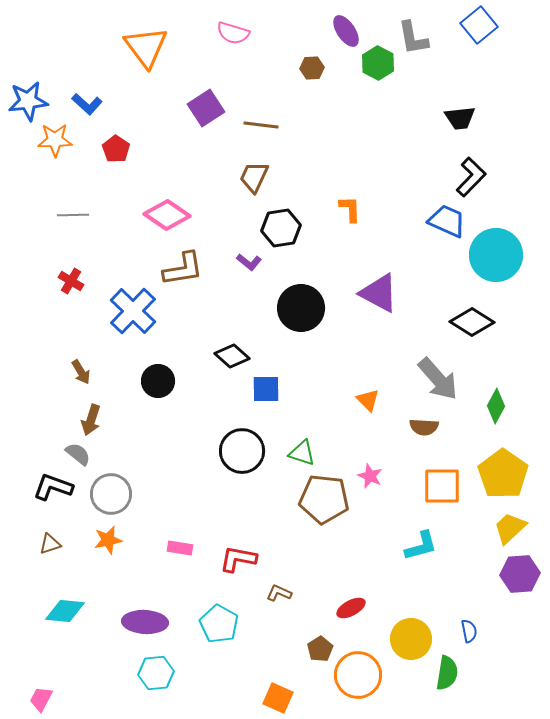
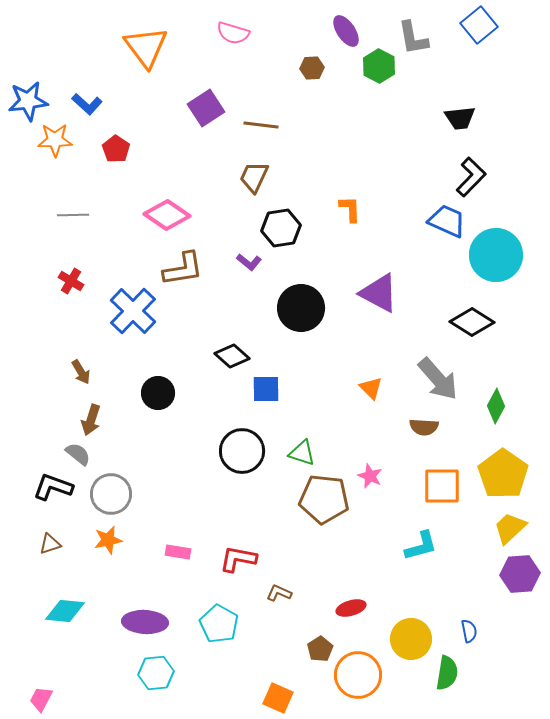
green hexagon at (378, 63): moved 1 px right, 3 px down
black circle at (158, 381): moved 12 px down
orange triangle at (368, 400): moved 3 px right, 12 px up
pink rectangle at (180, 548): moved 2 px left, 4 px down
red ellipse at (351, 608): rotated 12 degrees clockwise
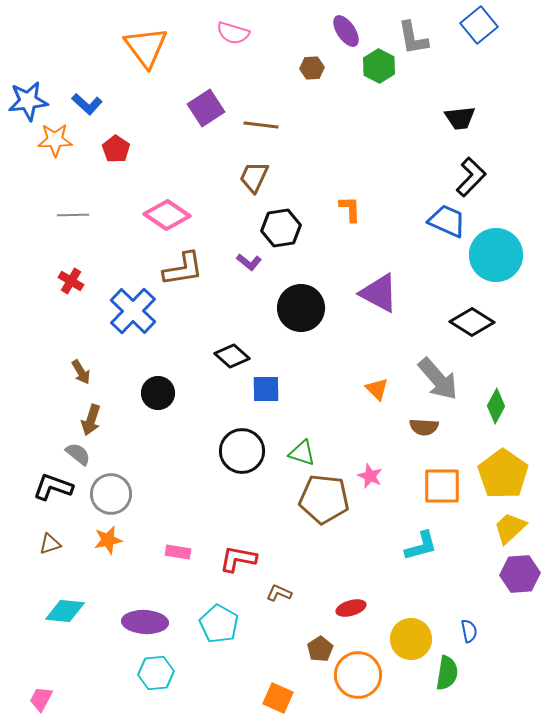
orange triangle at (371, 388): moved 6 px right, 1 px down
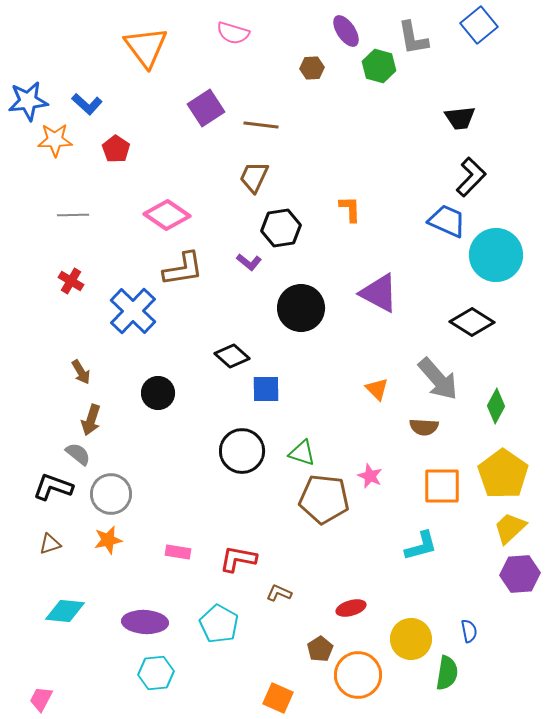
green hexagon at (379, 66): rotated 12 degrees counterclockwise
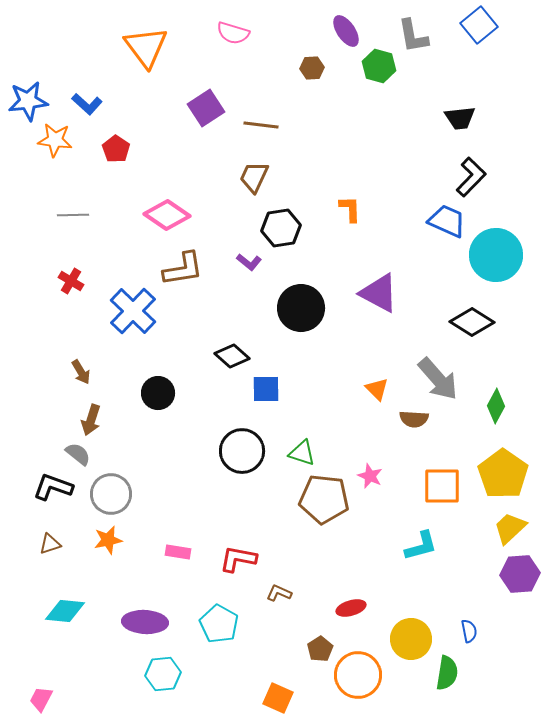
gray L-shape at (413, 38): moved 2 px up
orange star at (55, 140): rotated 8 degrees clockwise
brown semicircle at (424, 427): moved 10 px left, 8 px up
cyan hexagon at (156, 673): moved 7 px right, 1 px down
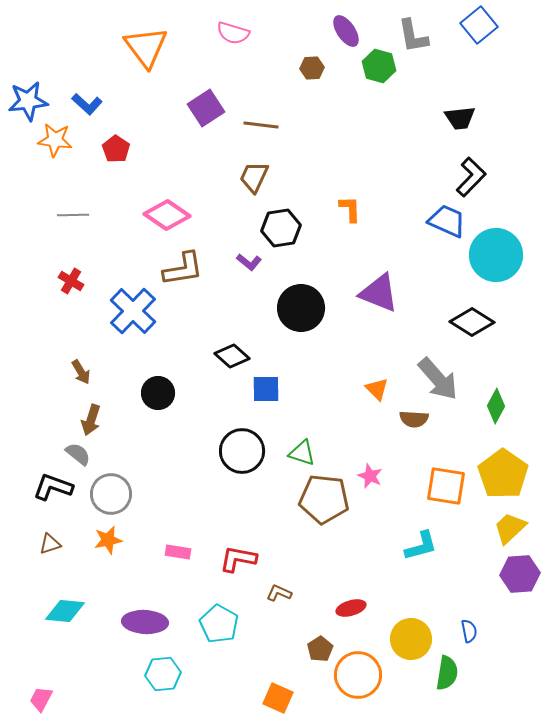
purple triangle at (379, 293): rotated 6 degrees counterclockwise
orange square at (442, 486): moved 4 px right; rotated 9 degrees clockwise
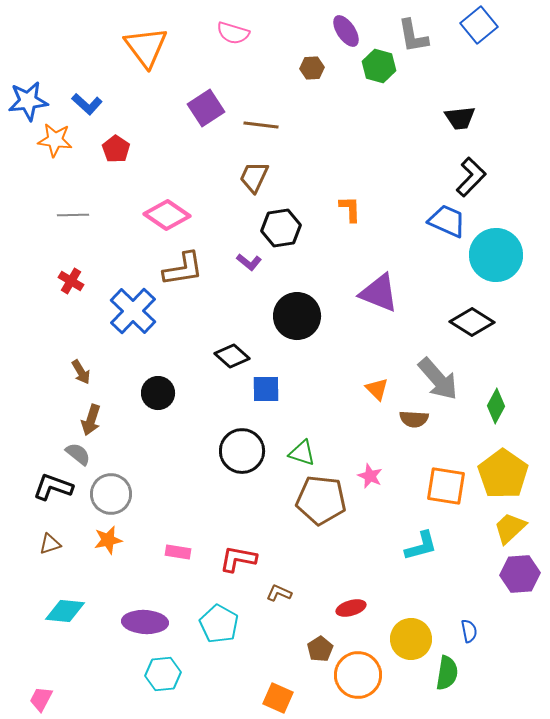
black circle at (301, 308): moved 4 px left, 8 px down
brown pentagon at (324, 499): moved 3 px left, 1 px down
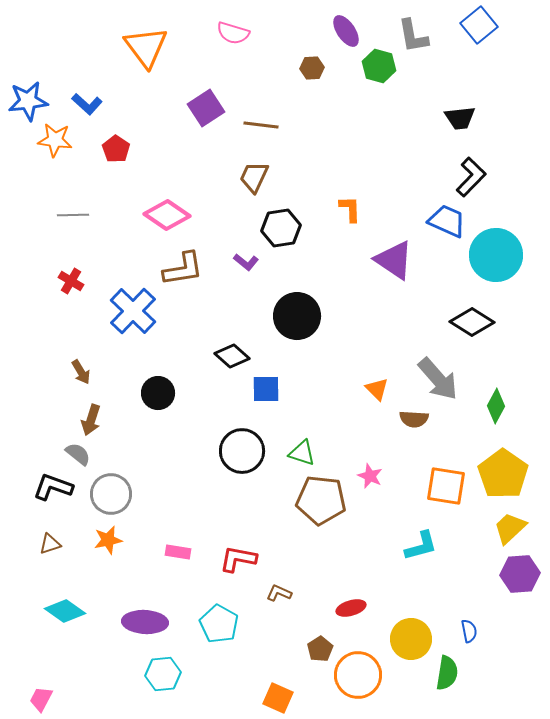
purple L-shape at (249, 262): moved 3 px left
purple triangle at (379, 293): moved 15 px right, 33 px up; rotated 12 degrees clockwise
cyan diamond at (65, 611): rotated 30 degrees clockwise
